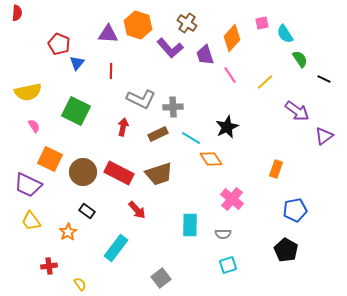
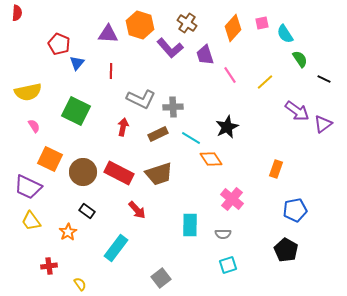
orange hexagon at (138, 25): moved 2 px right
orange diamond at (232, 38): moved 1 px right, 10 px up
purple triangle at (324, 136): moved 1 px left, 12 px up
purple trapezoid at (28, 185): moved 2 px down
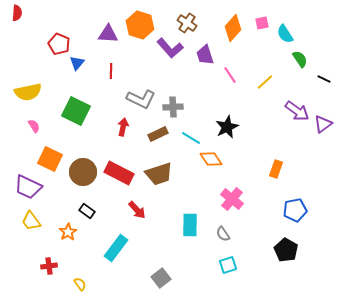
gray semicircle at (223, 234): rotated 56 degrees clockwise
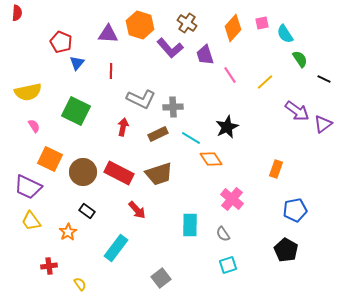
red pentagon at (59, 44): moved 2 px right, 2 px up
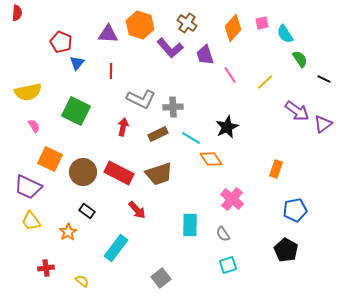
red cross at (49, 266): moved 3 px left, 2 px down
yellow semicircle at (80, 284): moved 2 px right, 3 px up; rotated 16 degrees counterclockwise
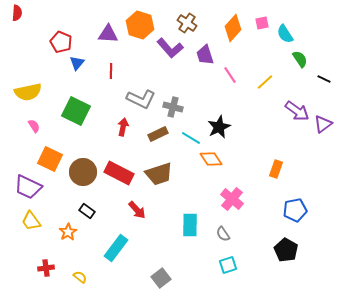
gray cross at (173, 107): rotated 18 degrees clockwise
black star at (227, 127): moved 8 px left
yellow semicircle at (82, 281): moved 2 px left, 4 px up
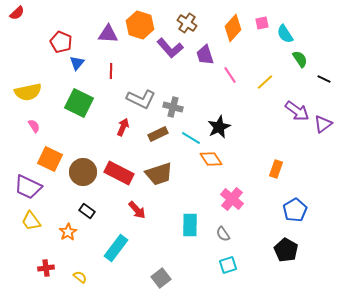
red semicircle at (17, 13): rotated 42 degrees clockwise
green square at (76, 111): moved 3 px right, 8 px up
red arrow at (123, 127): rotated 12 degrees clockwise
blue pentagon at (295, 210): rotated 20 degrees counterclockwise
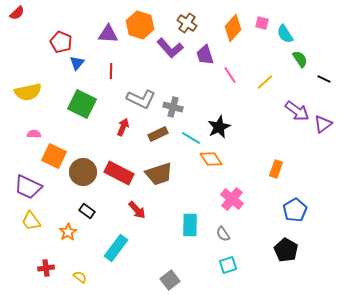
pink square at (262, 23): rotated 24 degrees clockwise
green square at (79, 103): moved 3 px right, 1 px down
pink semicircle at (34, 126): moved 8 px down; rotated 56 degrees counterclockwise
orange square at (50, 159): moved 4 px right, 3 px up
gray square at (161, 278): moved 9 px right, 2 px down
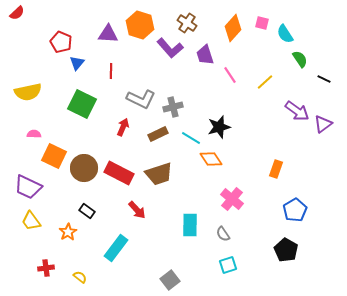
gray cross at (173, 107): rotated 30 degrees counterclockwise
black star at (219, 127): rotated 10 degrees clockwise
brown circle at (83, 172): moved 1 px right, 4 px up
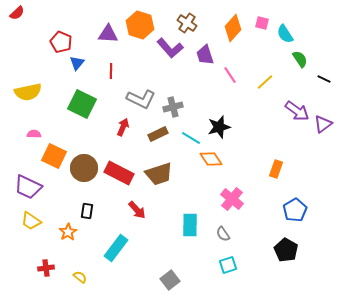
black rectangle at (87, 211): rotated 63 degrees clockwise
yellow trapezoid at (31, 221): rotated 20 degrees counterclockwise
